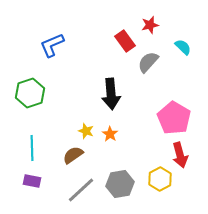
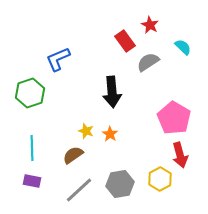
red star: rotated 30 degrees counterclockwise
blue L-shape: moved 6 px right, 14 px down
gray semicircle: rotated 15 degrees clockwise
black arrow: moved 1 px right, 2 px up
gray line: moved 2 px left
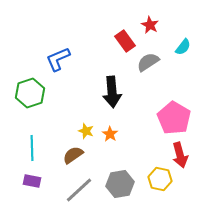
cyan semicircle: rotated 84 degrees clockwise
yellow hexagon: rotated 20 degrees counterclockwise
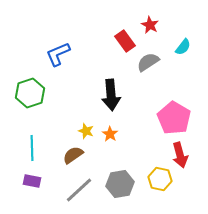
blue L-shape: moved 5 px up
black arrow: moved 1 px left, 3 px down
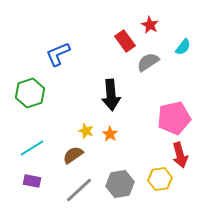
pink pentagon: rotated 28 degrees clockwise
cyan line: rotated 60 degrees clockwise
yellow hexagon: rotated 20 degrees counterclockwise
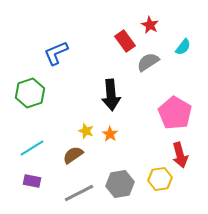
blue L-shape: moved 2 px left, 1 px up
pink pentagon: moved 1 px right, 5 px up; rotated 28 degrees counterclockwise
gray line: moved 3 px down; rotated 16 degrees clockwise
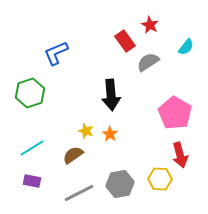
cyan semicircle: moved 3 px right
yellow hexagon: rotated 10 degrees clockwise
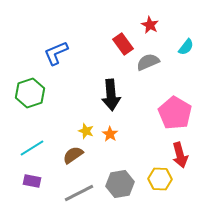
red rectangle: moved 2 px left, 3 px down
gray semicircle: rotated 10 degrees clockwise
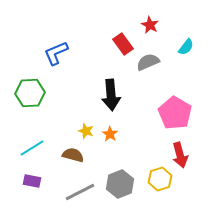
green hexagon: rotated 16 degrees clockwise
brown semicircle: rotated 50 degrees clockwise
yellow hexagon: rotated 20 degrees counterclockwise
gray hexagon: rotated 12 degrees counterclockwise
gray line: moved 1 px right, 1 px up
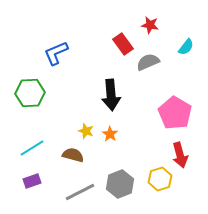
red star: rotated 18 degrees counterclockwise
purple rectangle: rotated 30 degrees counterclockwise
